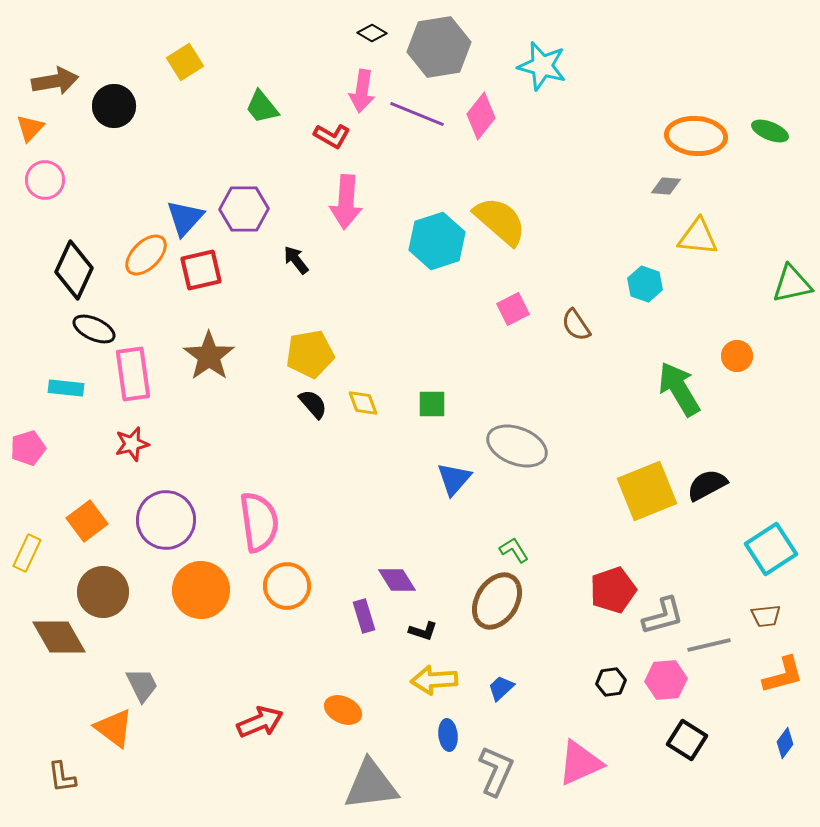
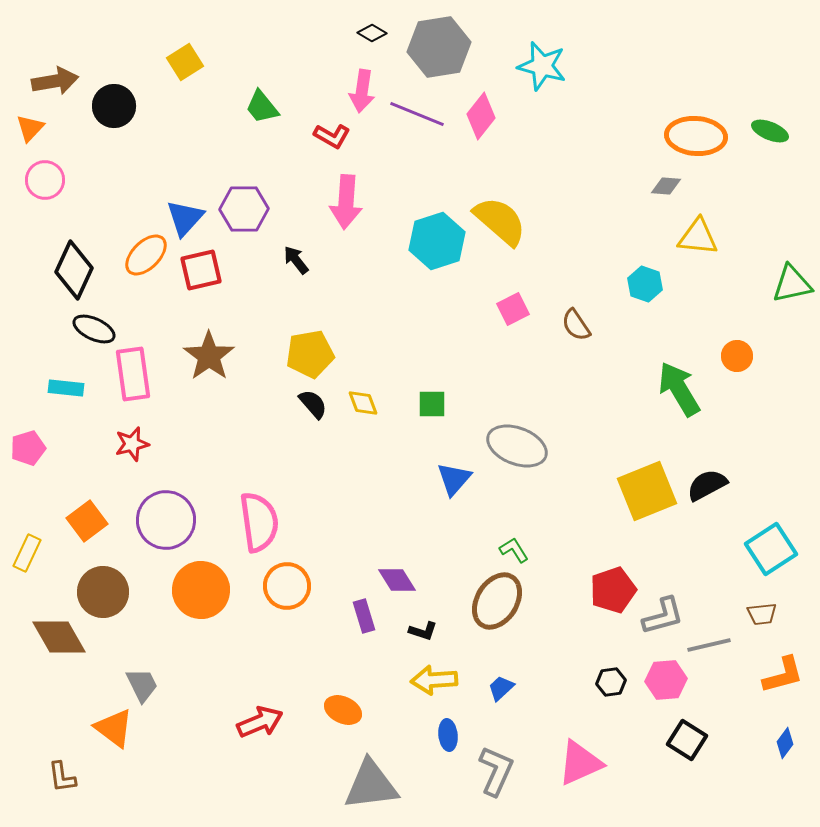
brown trapezoid at (766, 616): moved 4 px left, 2 px up
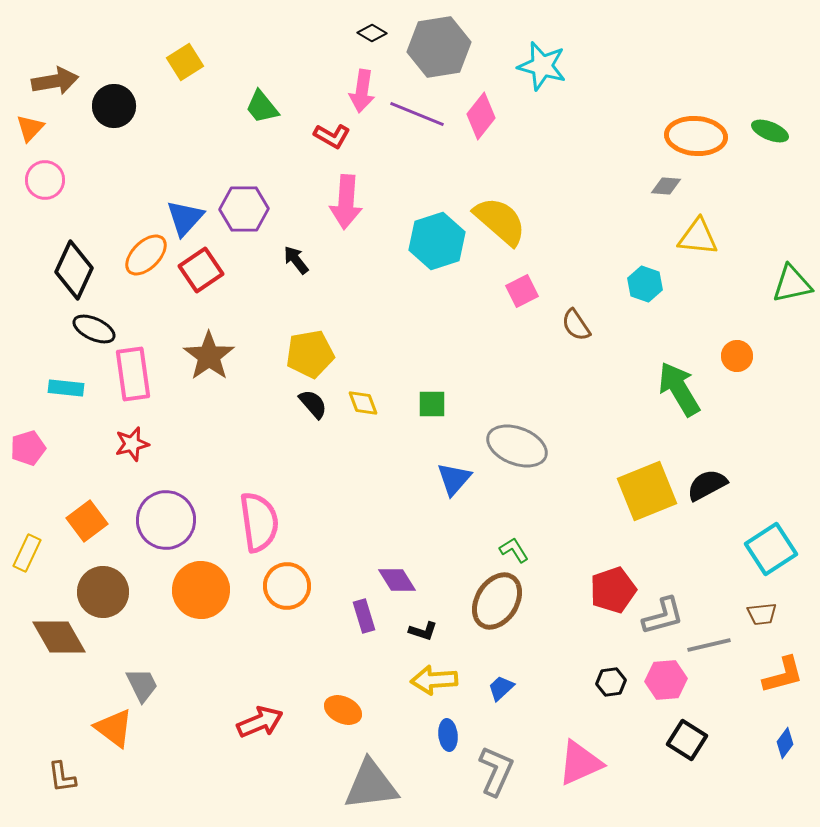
red square at (201, 270): rotated 21 degrees counterclockwise
pink square at (513, 309): moved 9 px right, 18 px up
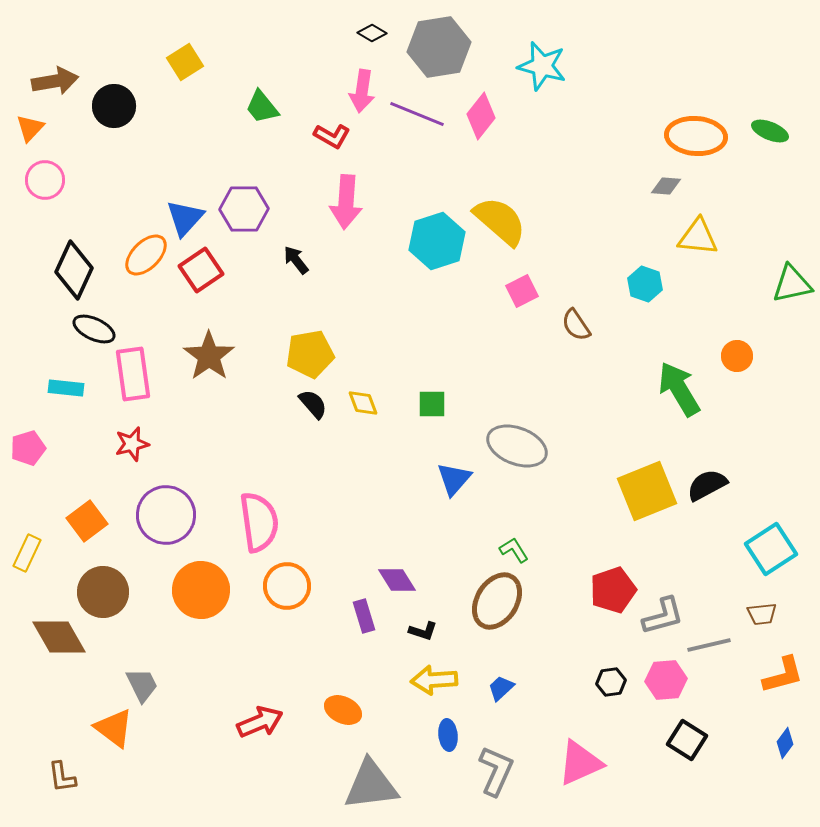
purple circle at (166, 520): moved 5 px up
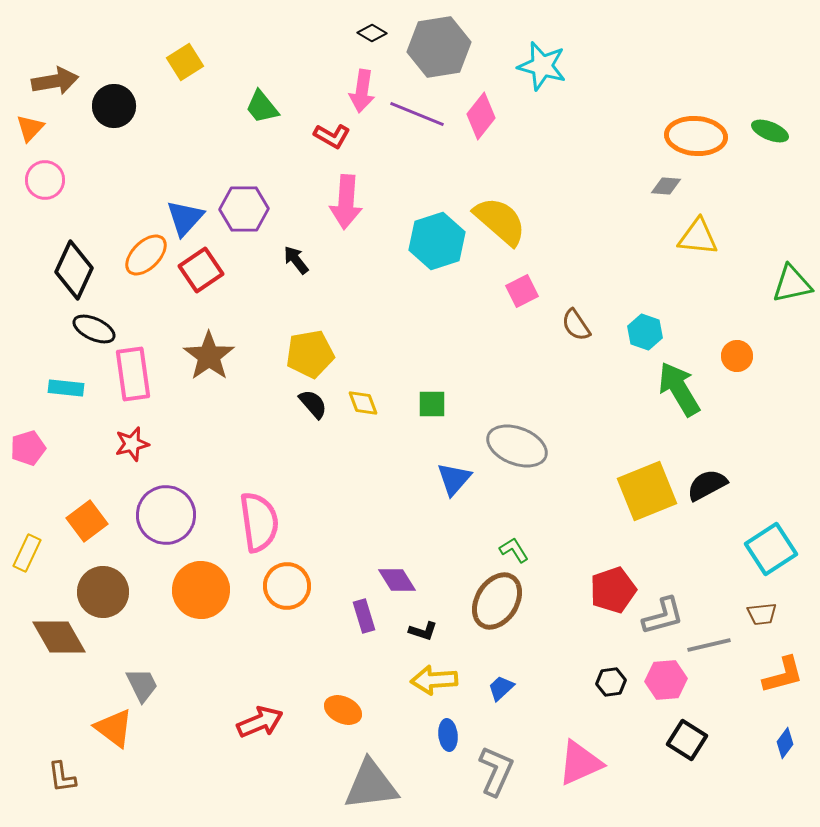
cyan hexagon at (645, 284): moved 48 px down
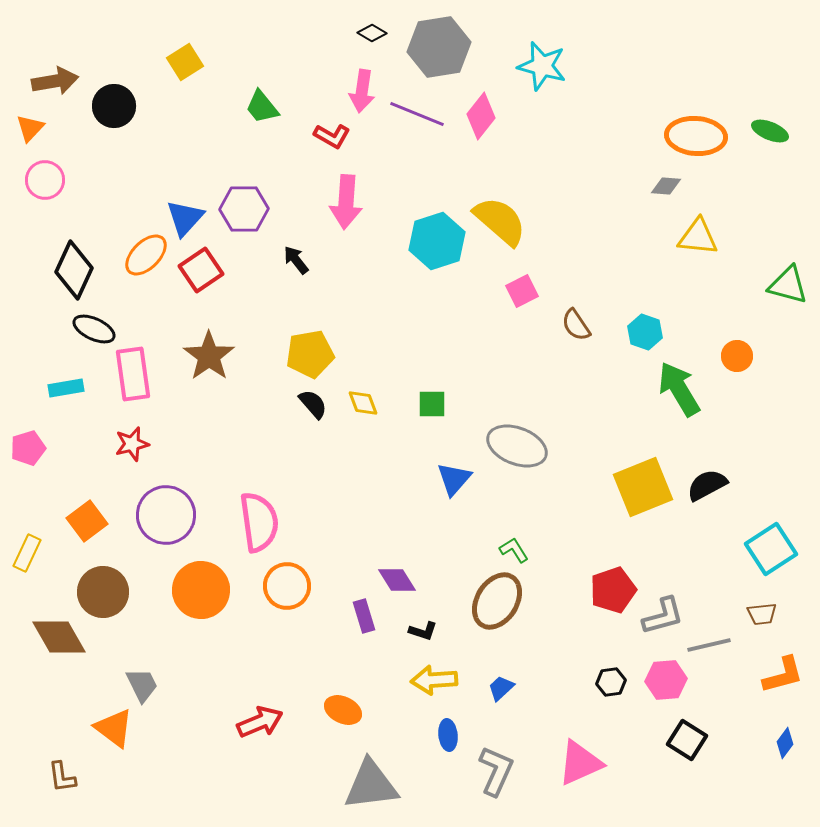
green triangle at (792, 284): moved 4 px left, 1 px down; rotated 27 degrees clockwise
cyan rectangle at (66, 388): rotated 16 degrees counterclockwise
yellow square at (647, 491): moved 4 px left, 4 px up
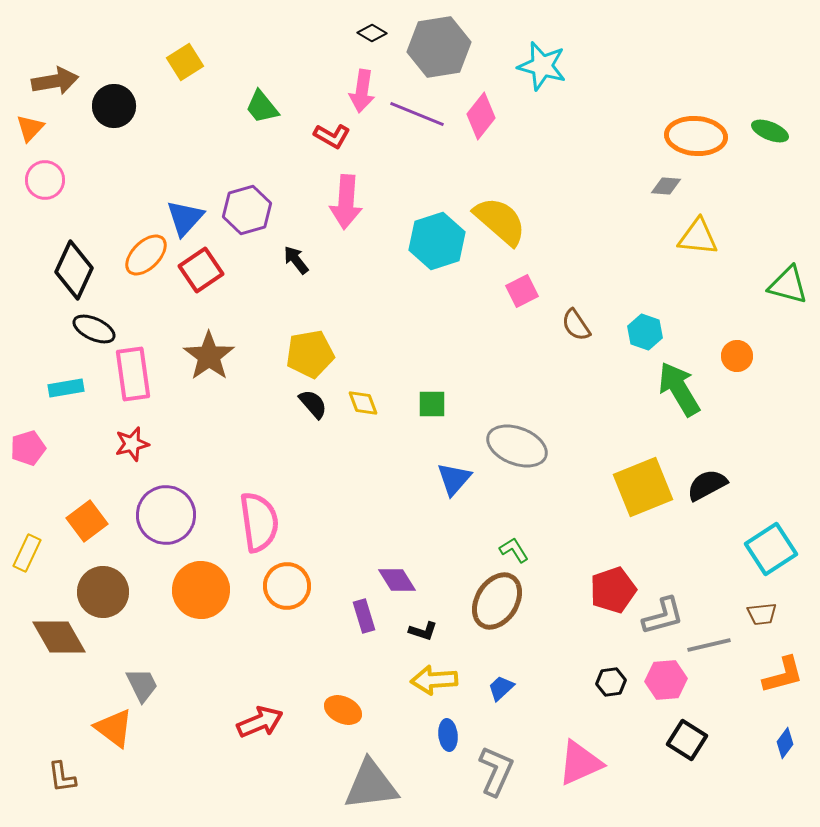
purple hexagon at (244, 209): moved 3 px right, 1 px down; rotated 15 degrees counterclockwise
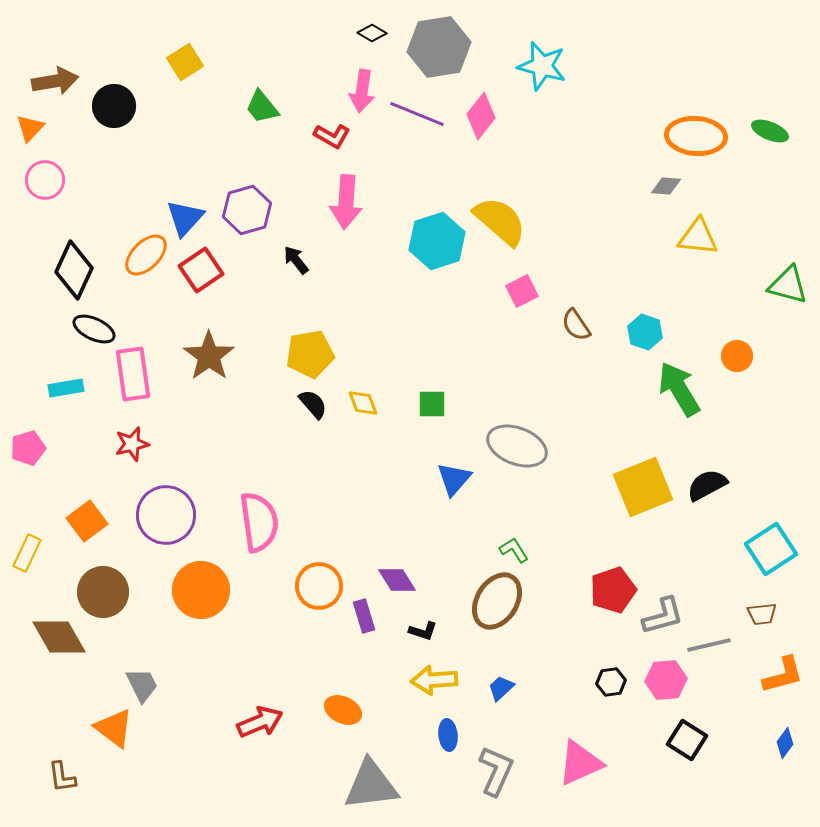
orange circle at (287, 586): moved 32 px right
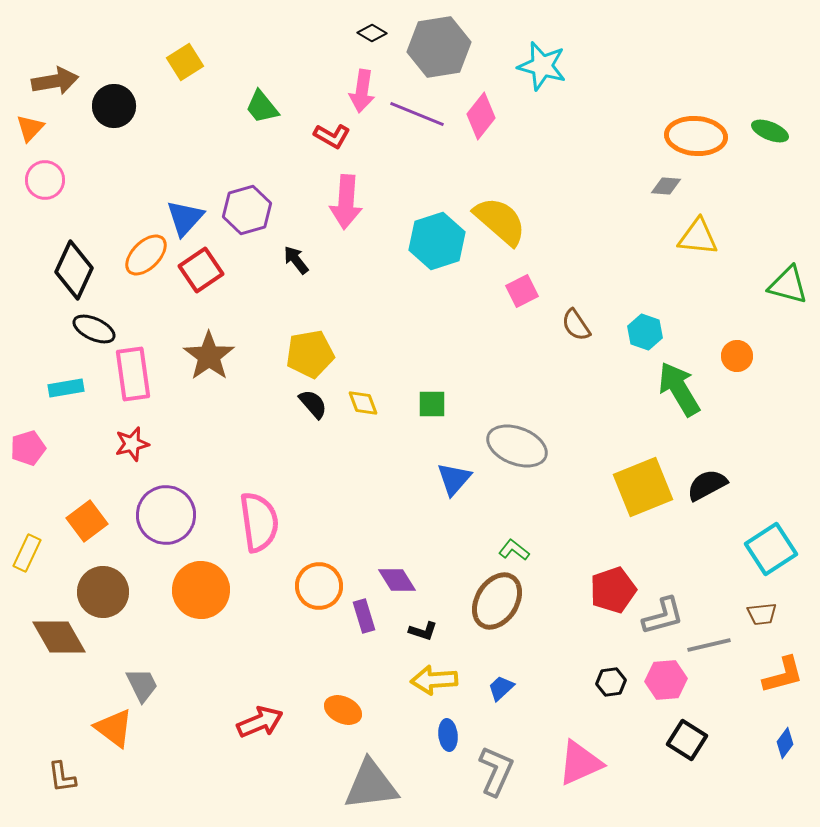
green L-shape at (514, 550): rotated 20 degrees counterclockwise
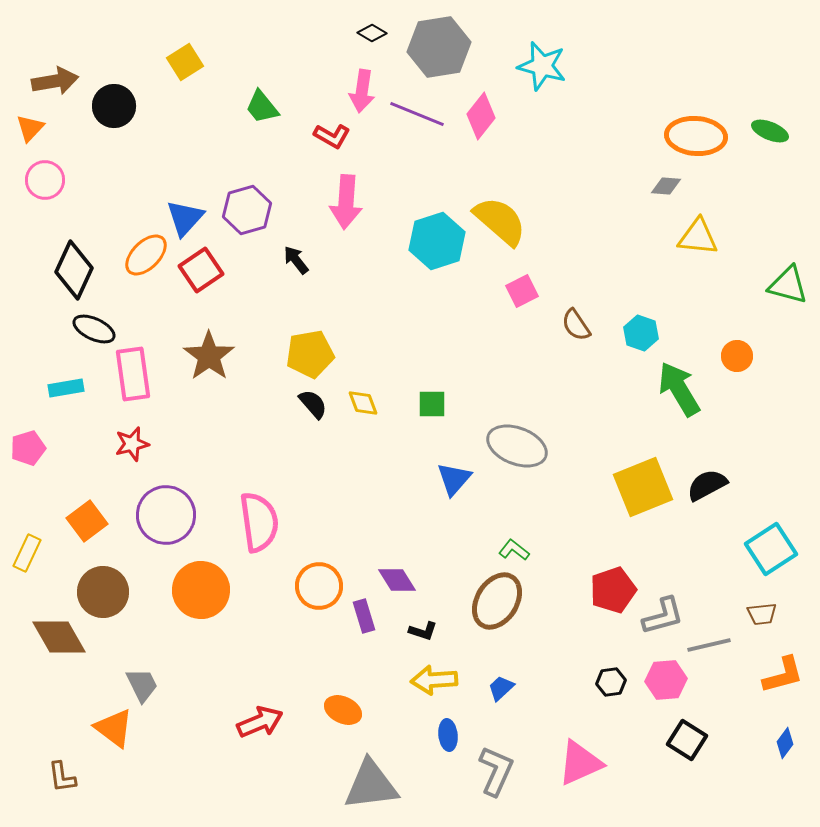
cyan hexagon at (645, 332): moved 4 px left, 1 px down
